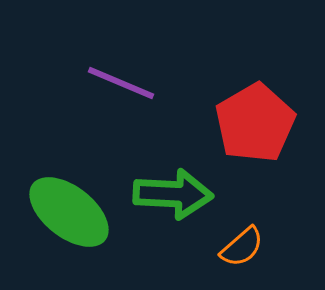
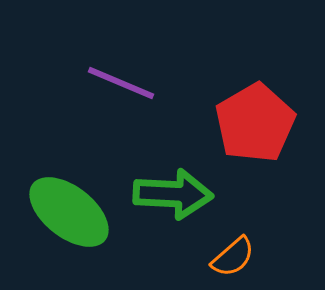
orange semicircle: moved 9 px left, 10 px down
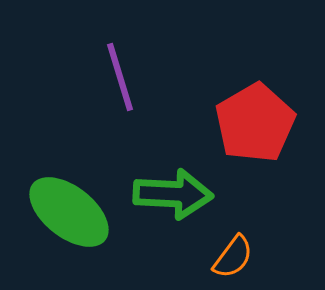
purple line: moved 1 px left, 6 px up; rotated 50 degrees clockwise
orange semicircle: rotated 12 degrees counterclockwise
